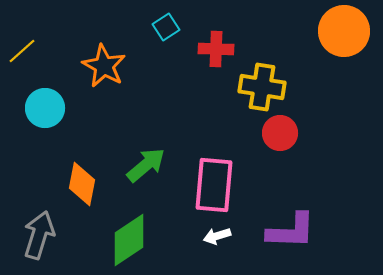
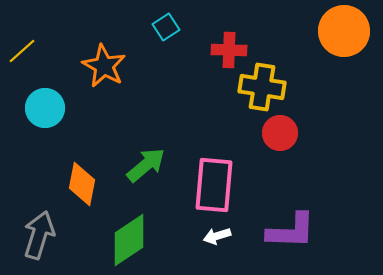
red cross: moved 13 px right, 1 px down
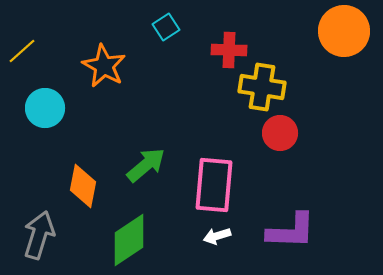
orange diamond: moved 1 px right, 2 px down
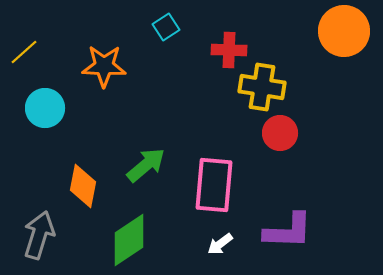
yellow line: moved 2 px right, 1 px down
orange star: rotated 27 degrees counterclockwise
purple L-shape: moved 3 px left
white arrow: moved 3 px right, 8 px down; rotated 20 degrees counterclockwise
